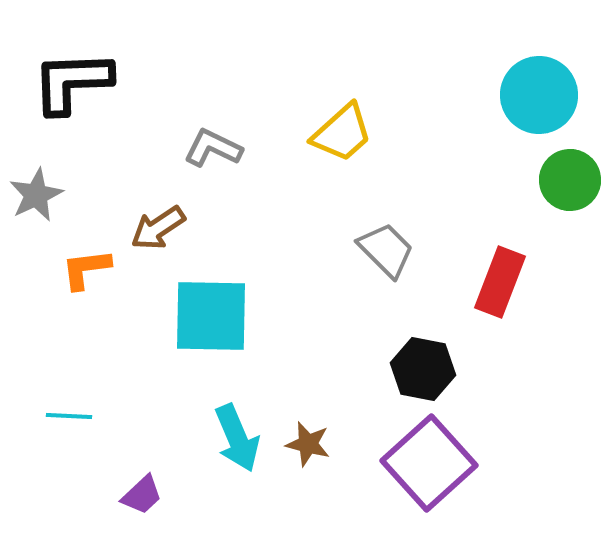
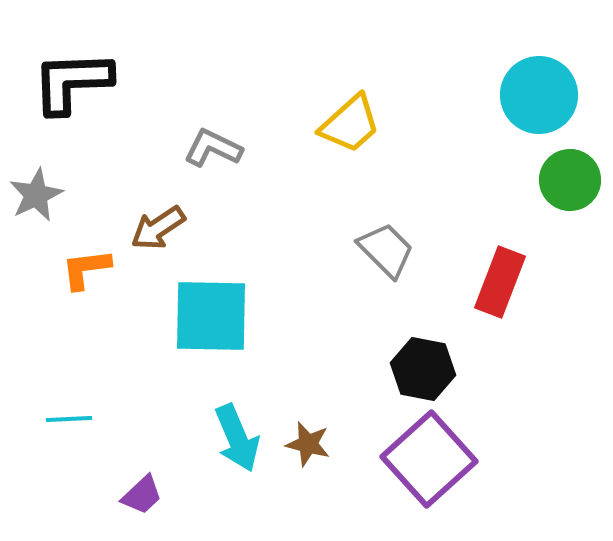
yellow trapezoid: moved 8 px right, 9 px up
cyan line: moved 3 px down; rotated 6 degrees counterclockwise
purple square: moved 4 px up
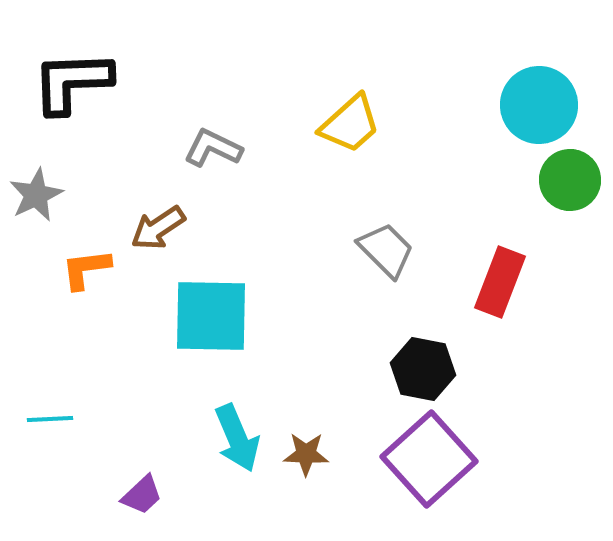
cyan circle: moved 10 px down
cyan line: moved 19 px left
brown star: moved 2 px left, 10 px down; rotated 12 degrees counterclockwise
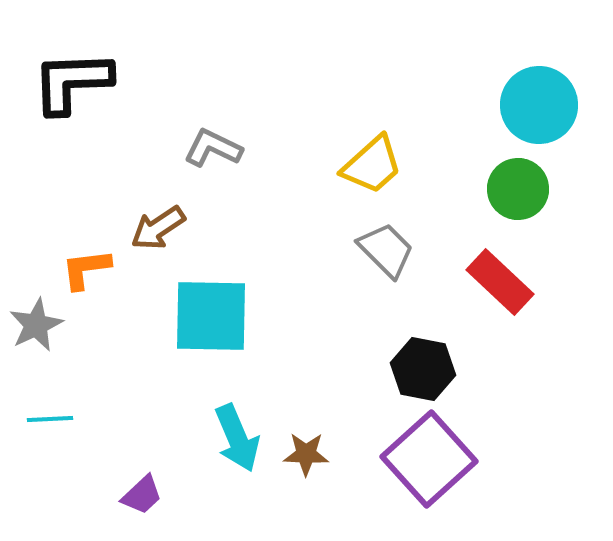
yellow trapezoid: moved 22 px right, 41 px down
green circle: moved 52 px left, 9 px down
gray star: moved 130 px down
red rectangle: rotated 68 degrees counterclockwise
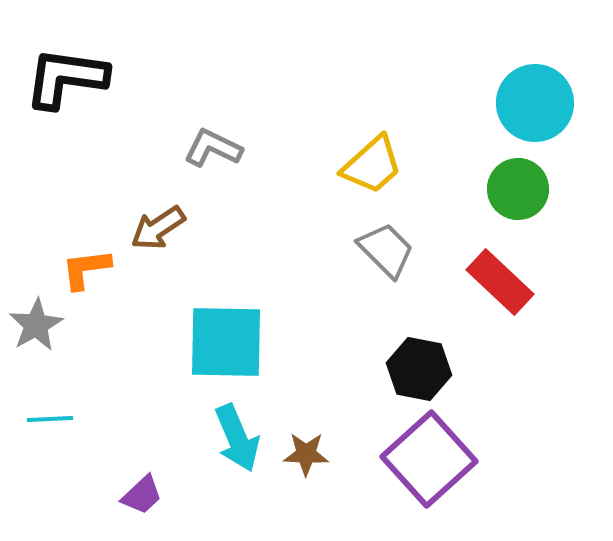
black L-shape: moved 6 px left, 4 px up; rotated 10 degrees clockwise
cyan circle: moved 4 px left, 2 px up
cyan square: moved 15 px right, 26 px down
gray star: rotated 4 degrees counterclockwise
black hexagon: moved 4 px left
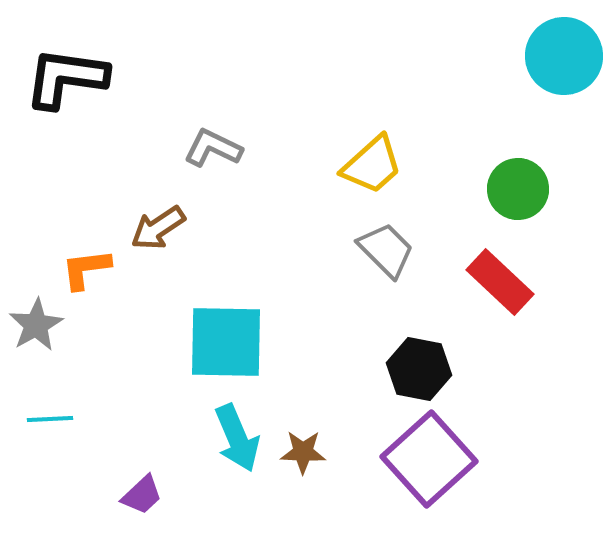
cyan circle: moved 29 px right, 47 px up
brown star: moved 3 px left, 2 px up
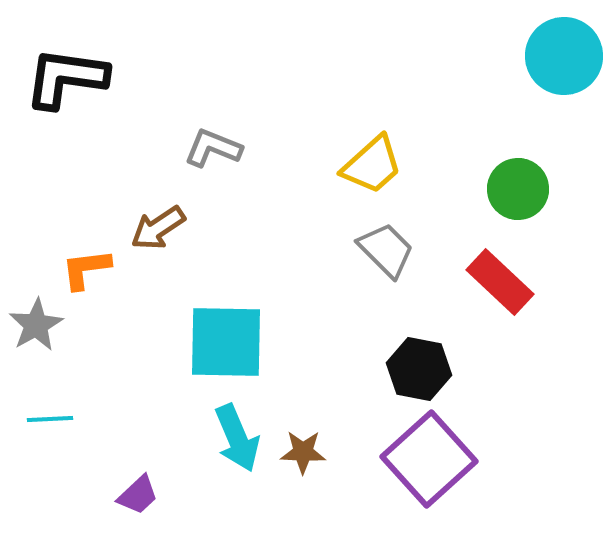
gray L-shape: rotated 4 degrees counterclockwise
purple trapezoid: moved 4 px left
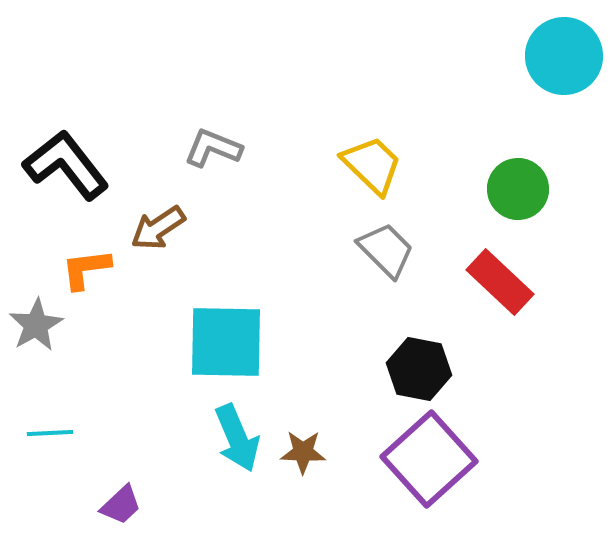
black L-shape: moved 87 px down; rotated 44 degrees clockwise
yellow trapezoid: rotated 94 degrees counterclockwise
cyan line: moved 14 px down
purple trapezoid: moved 17 px left, 10 px down
